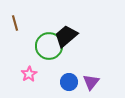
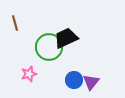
black trapezoid: moved 2 px down; rotated 15 degrees clockwise
green circle: moved 1 px down
pink star: rotated 14 degrees clockwise
blue circle: moved 5 px right, 2 px up
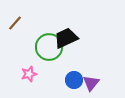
brown line: rotated 56 degrees clockwise
purple triangle: moved 1 px down
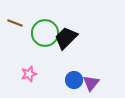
brown line: rotated 70 degrees clockwise
black trapezoid: rotated 20 degrees counterclockwise
green circle: moved 4 px left, 14 px up
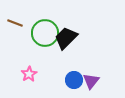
pink star: rotated 14 degrees counterclockwise
purple triangle: moved 2 px up
